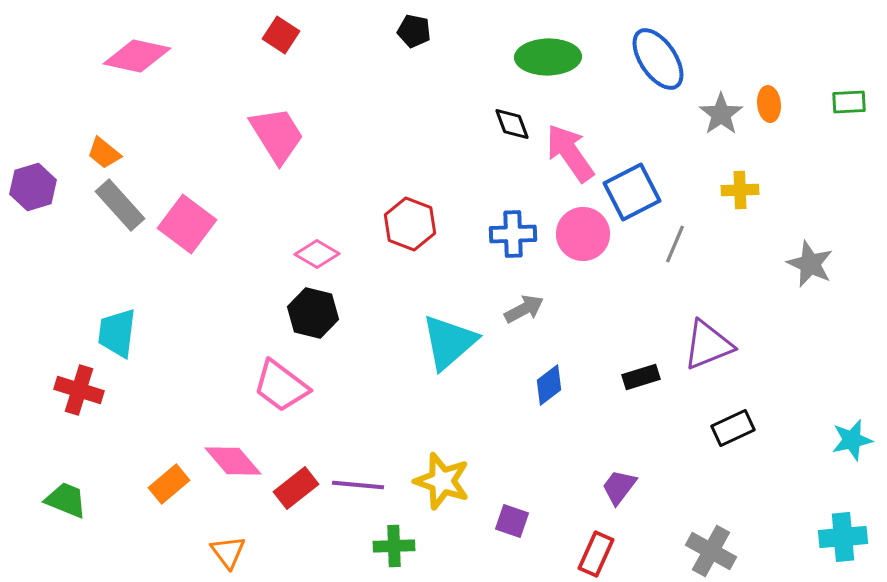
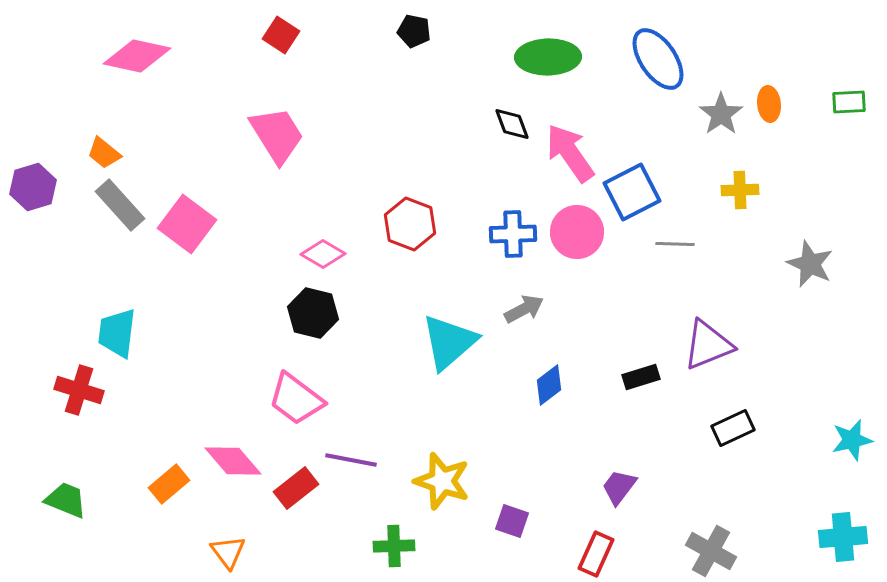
pink circle at (583, 234): moved 6 px left, 2 px up
gray line at (675, 244): rotated 69 degrees clockwise
pink diamond at (317, 254): moved 6 px right
pink trapezoid at (281, 386): moved 15 px right, 13 px down
purple line at (358, 485): moved 7 px left, 25 px up; rotated 6 degrees clockwise
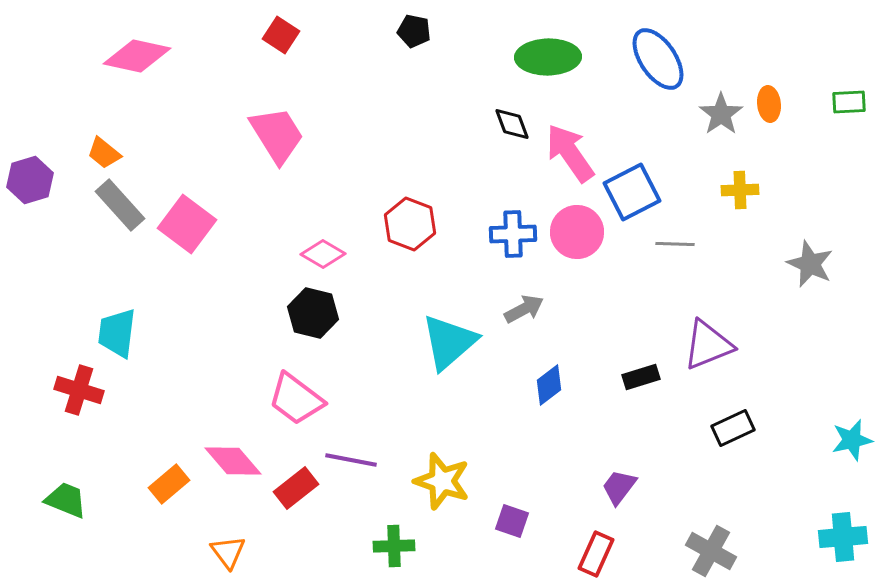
purple hexagon at (33, 187): moved 3 px left, 7 px up
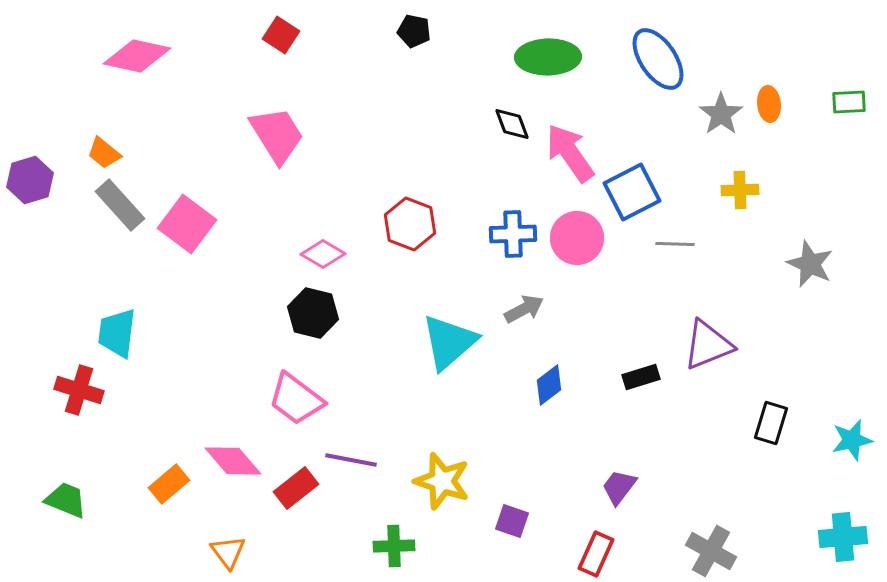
pink circle at (577, 232): moved 6 px down
black rectangle at (733, 428): moved 38 px right, 5 px up; rotated 48 degrees counterclockwise
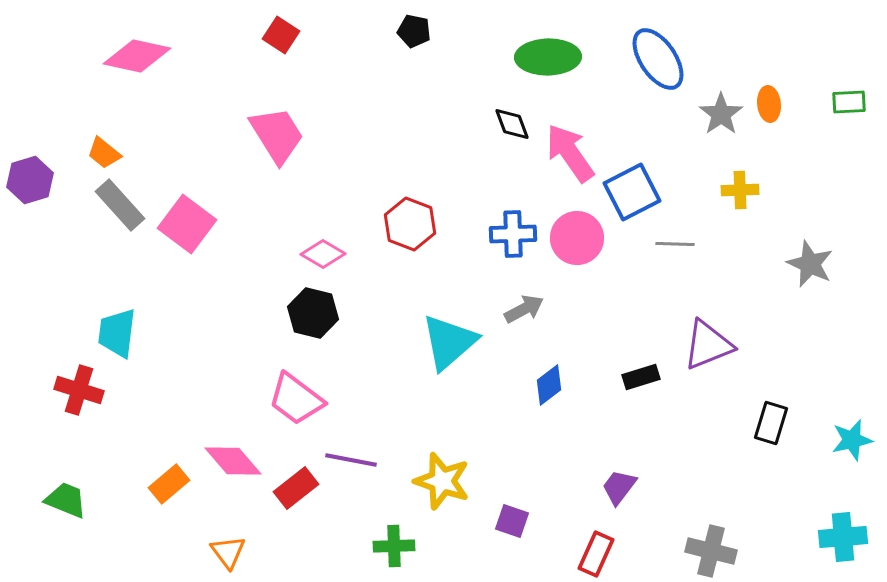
gray cross at (711, 551): rotated 15 degrees counterclockwise
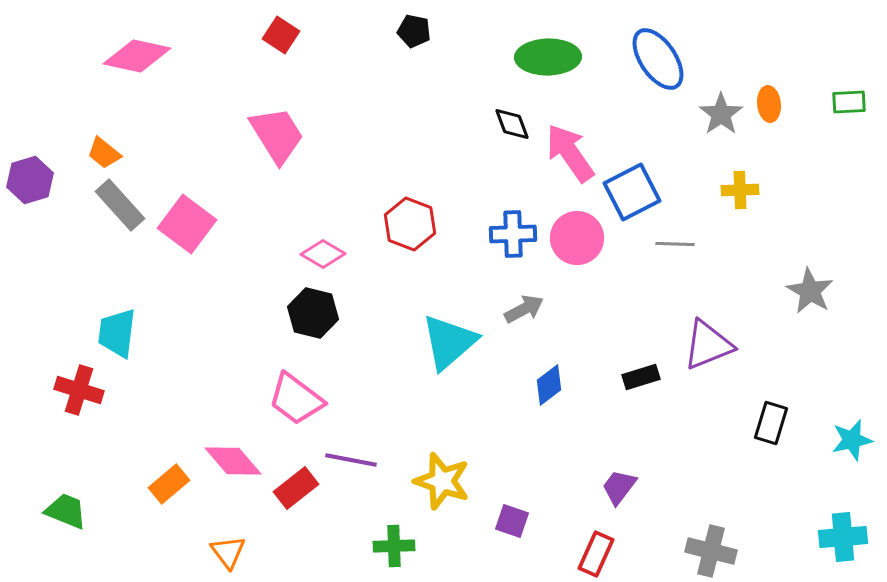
gray star at (810, 264): moved 27 px down; rotated 6 degrees clockwise
green trapezoid at (66, 500): moved 11 px down
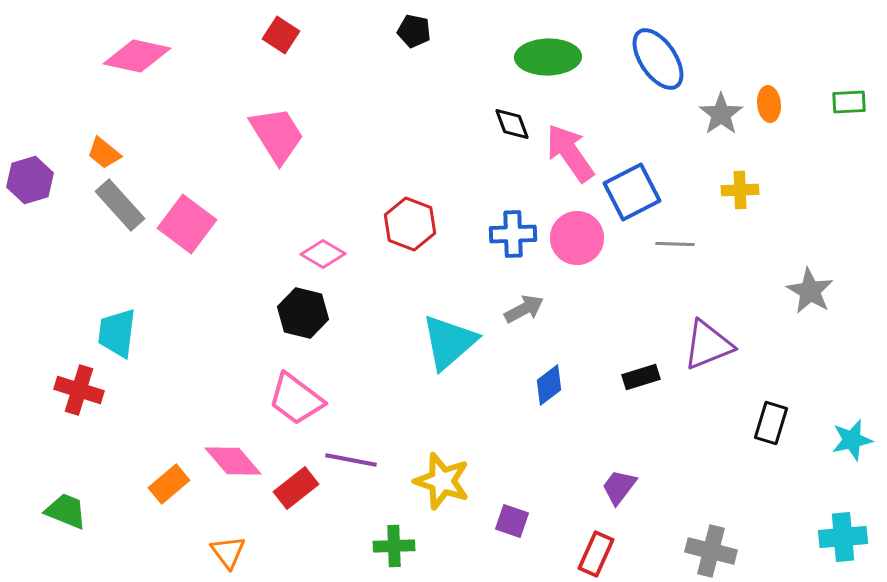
black hexagon at (313, 313): moved 10 px left
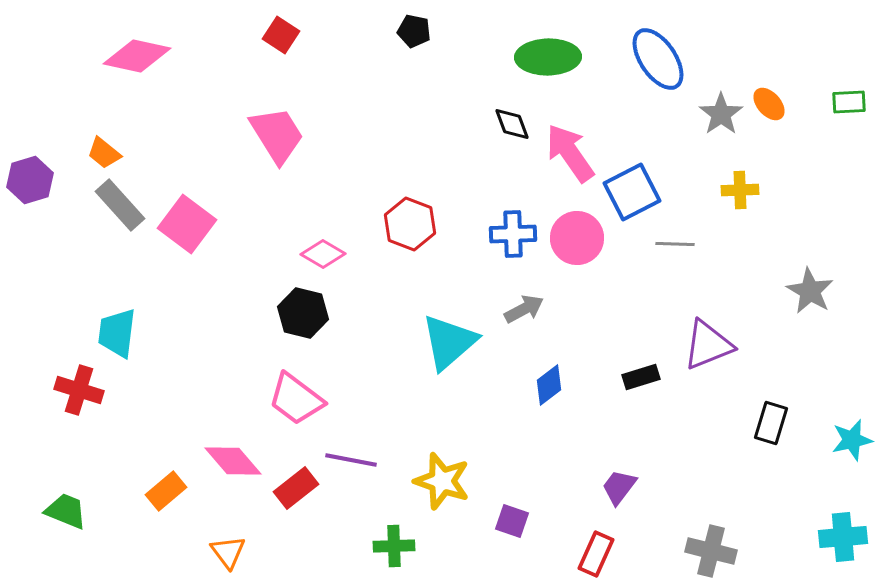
orange ellipse at (769, 104): rotated 36 degrees counterclockwise
orange rectangle at (169, 484): moved 3 px left, 7 px down
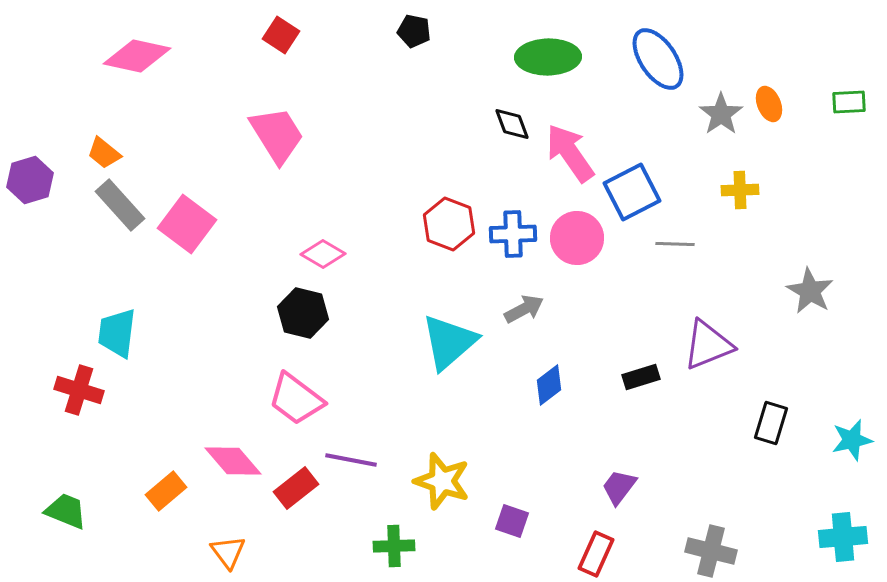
orange ellipse at (769, 104): rotated 20 degrees clockwise
red hexagon at (410, 224): moved 39 px right
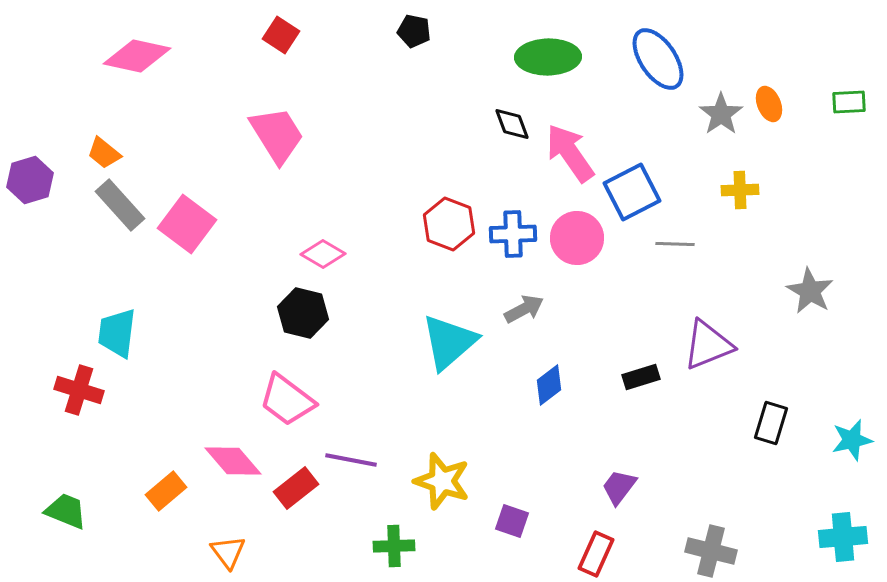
pink trapezoid at (296, 399): moved 9 px left, 1 px down
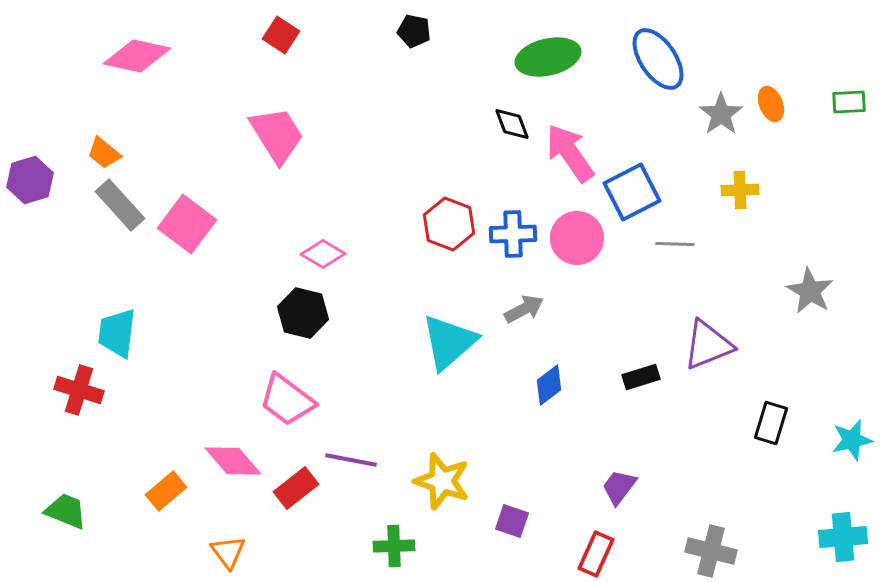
green ellipse at (548, 57): rotated 12 degrees counterclockwise
orange ellipse at (769, 104): moved 2 px right
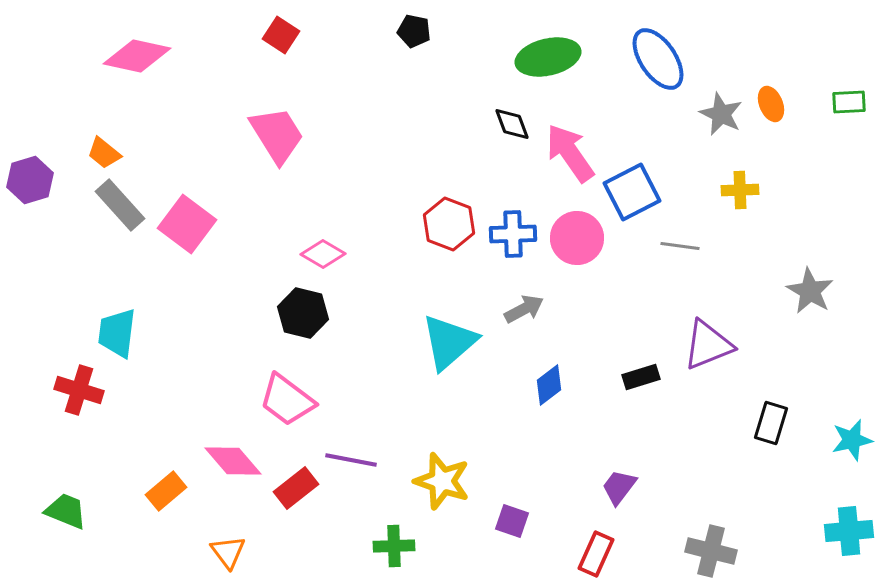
gray star at (721, 114): rotated 12 degrees counterclockwise
gray line at (675, 244): moved 5 px right, 2 px down; rotated 6 degrees clockwise
cyan cross at (843, 537): moved 6 px right, 6 px up
